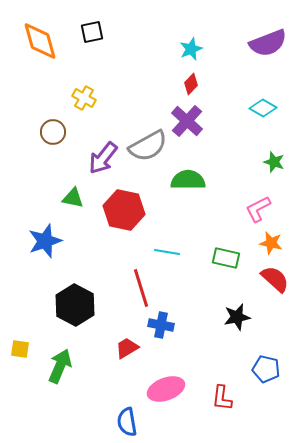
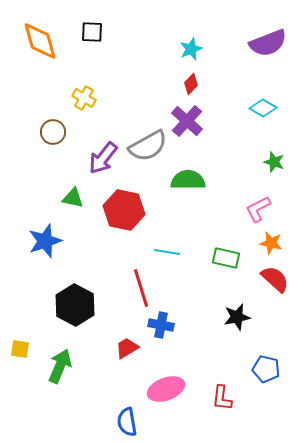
black square: rotated 15 degrees clockwise
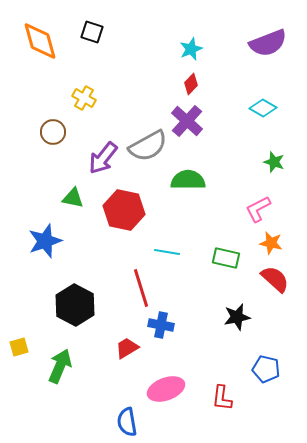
black square: rotated 15 degrees clockwise
yellow square: moved 1 px left, 2 px up; rotated 24 degrees counterclockwise
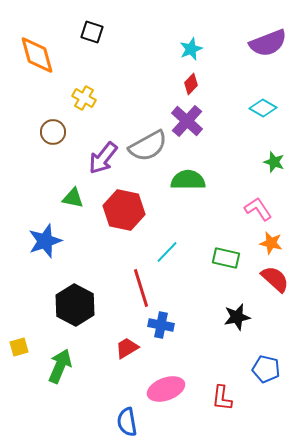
orange diamond: moved 3 px left, 14 px down
pink L-shape: rotated 84 degrees clockwise
cyan line: rotated 55 degrees counterclockwise
